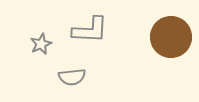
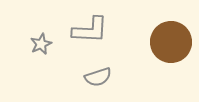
brown circle: moved 5 px down
gray semicircle: moved 26 px right; rotated 12 degrees counterclockwise
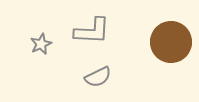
gray L-shape: moved 2 px right, 1 px down
gray semicircle: rotated 8 degrees counterclockwise
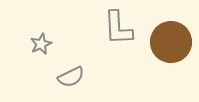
gray L-shape: moved 26 px right, 3 px up; rotated 84 degrees clockwise
gray semicircle: moved 27 px left
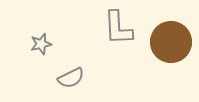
gray star: rotated 10 degrees clockwise
gray semicircle: moved 1 px down
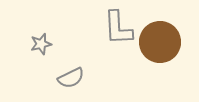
brown circle: moved 11 px left
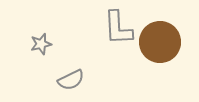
gray semicircle: moved 2 px down
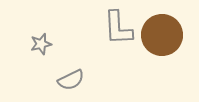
brown circle: moved 2 px right, 7 px up
